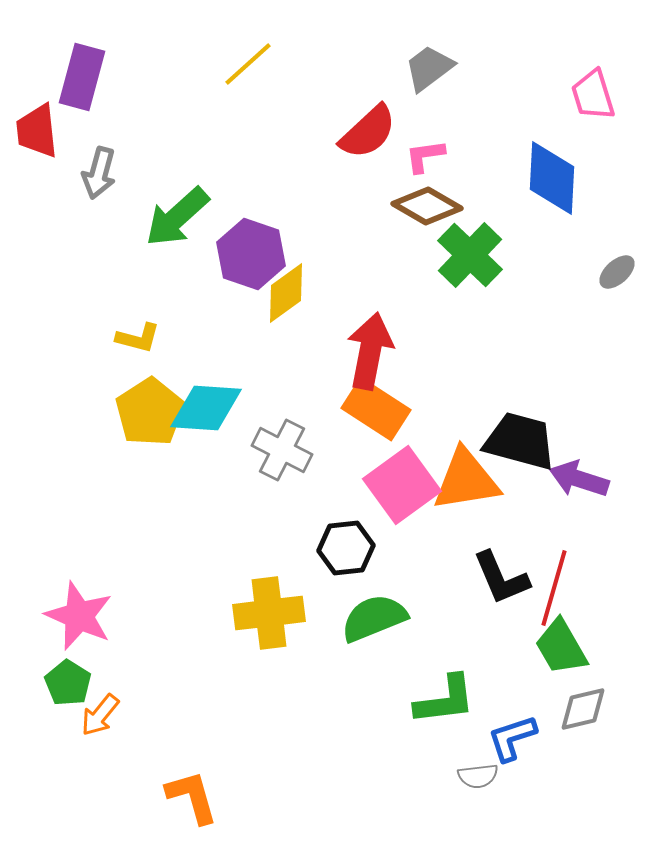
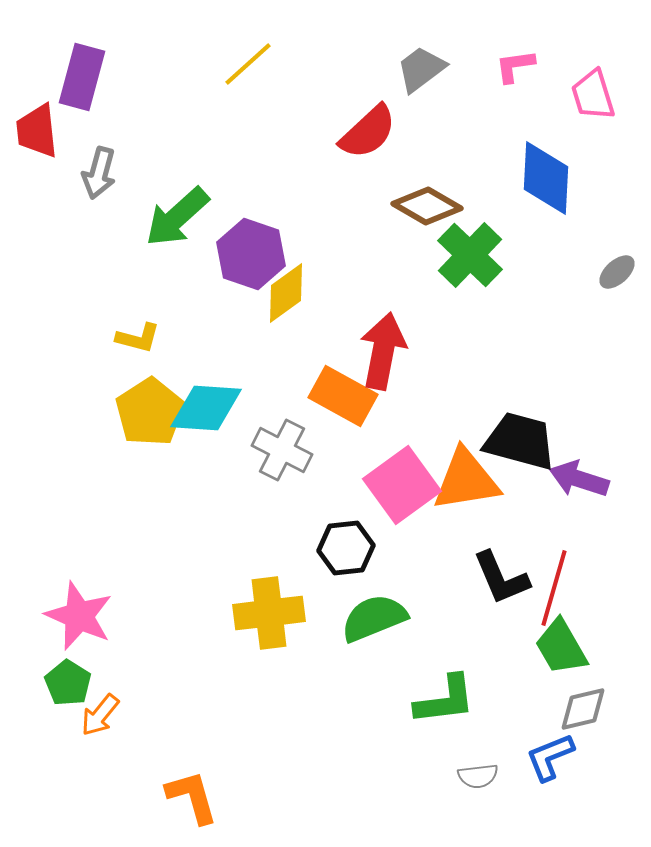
gray trapezoid: moved 8 px left, 1 px down
pink L-shape: moved 90 px right, 90 px up
blue diamond: moved 6 px left
red arrow: moved 13 px right
orange rectangle: moved 33 px left, 13 px up; rotated 4 degrees counterclockwise
blue L-shape: moved 38 px right, 19 px down; rotated 4 degrees counterclockwise
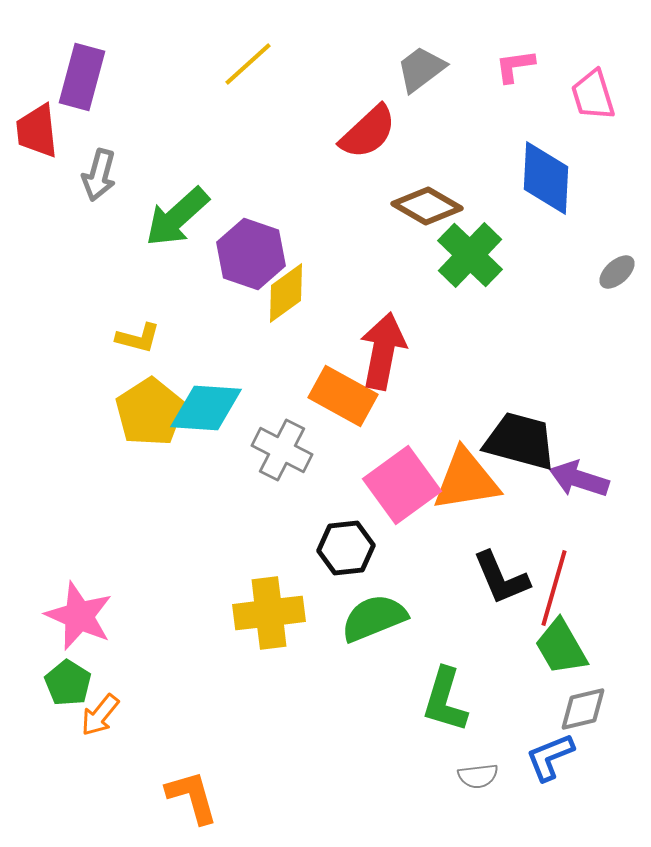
gray arrow: moved 2 px down
green L-shape: rotated 114 degrees clockwise
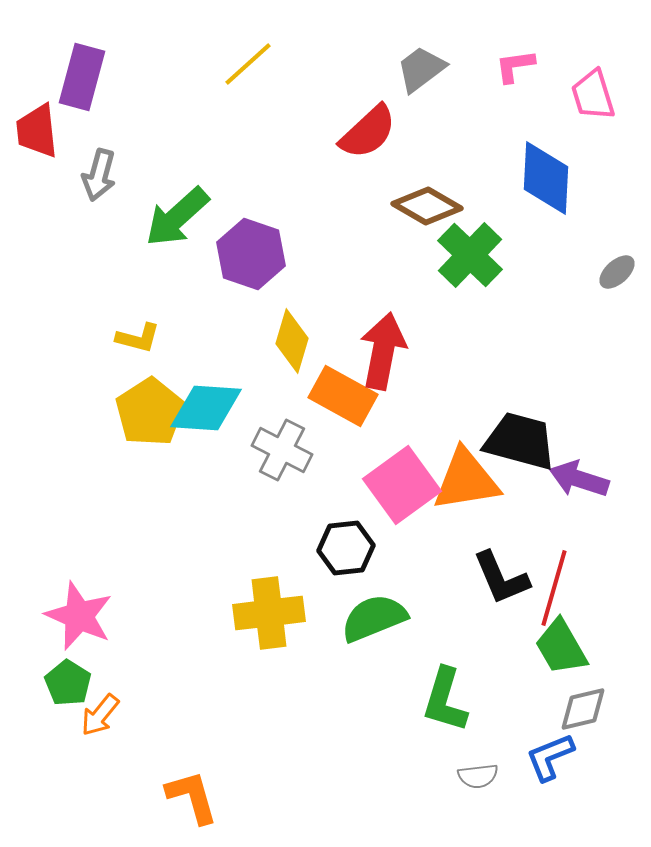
yellow diamond: moved 6 px right, 48 px down; rotated 38 degrees counterclockwise
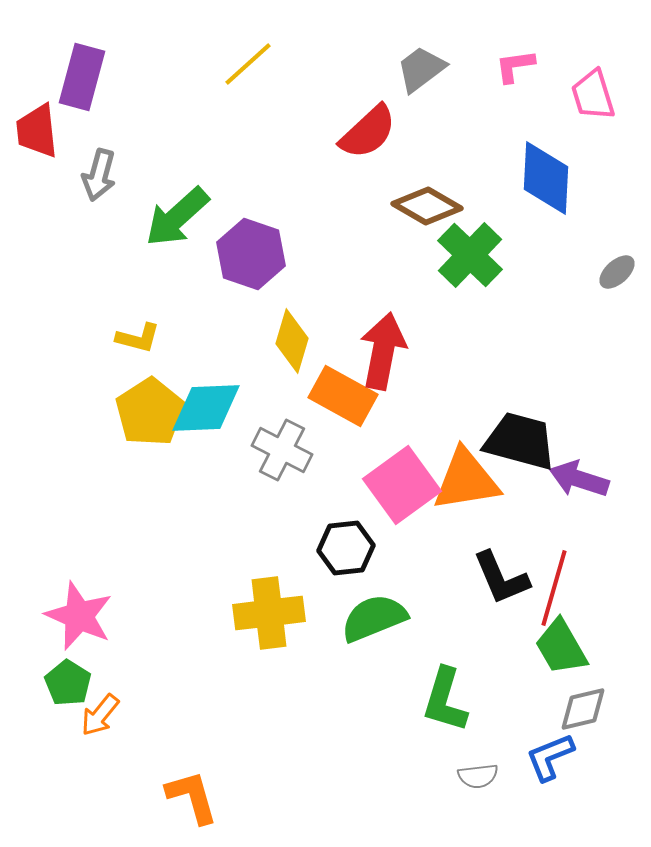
cyan diamond: rotated 6 degrees counterclockwise
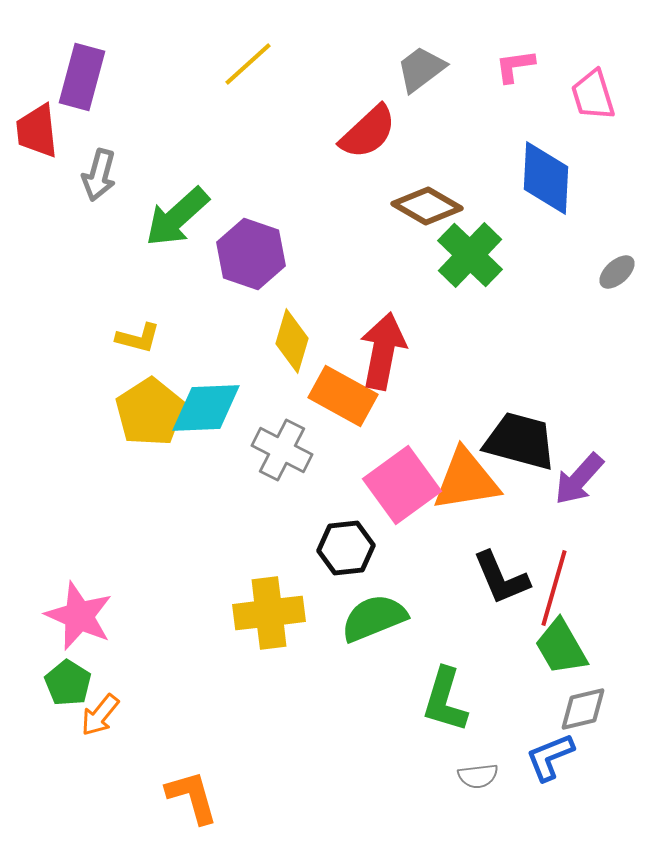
purple arrow: rotated 66 degrees counterclockwise
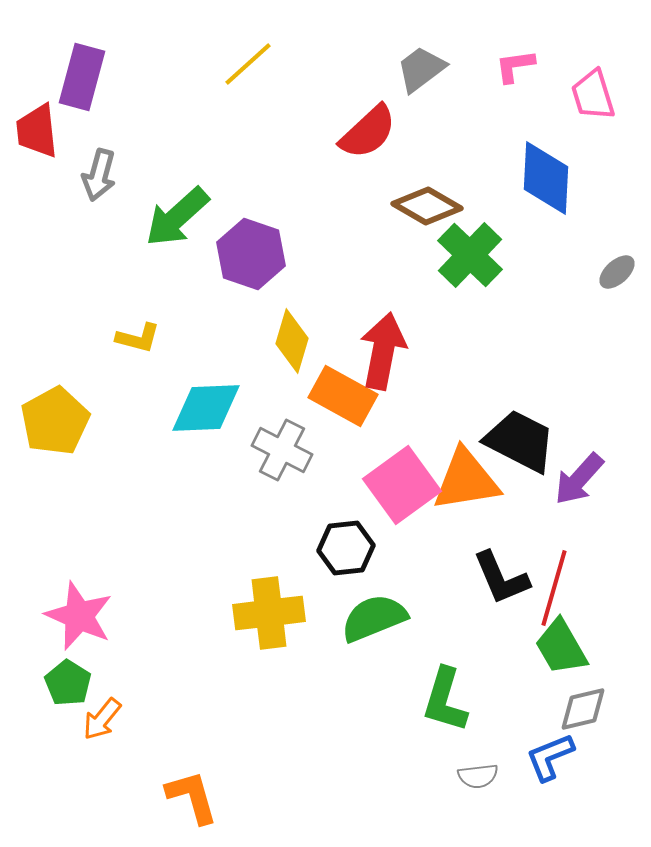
yellow pentagon: moved 95 px left, 9 px down; rotated 4 degrees clockwise
black trapezoid: rotated 12 degrees clockwise
orange arrow: moved 2 px right, 4 px down
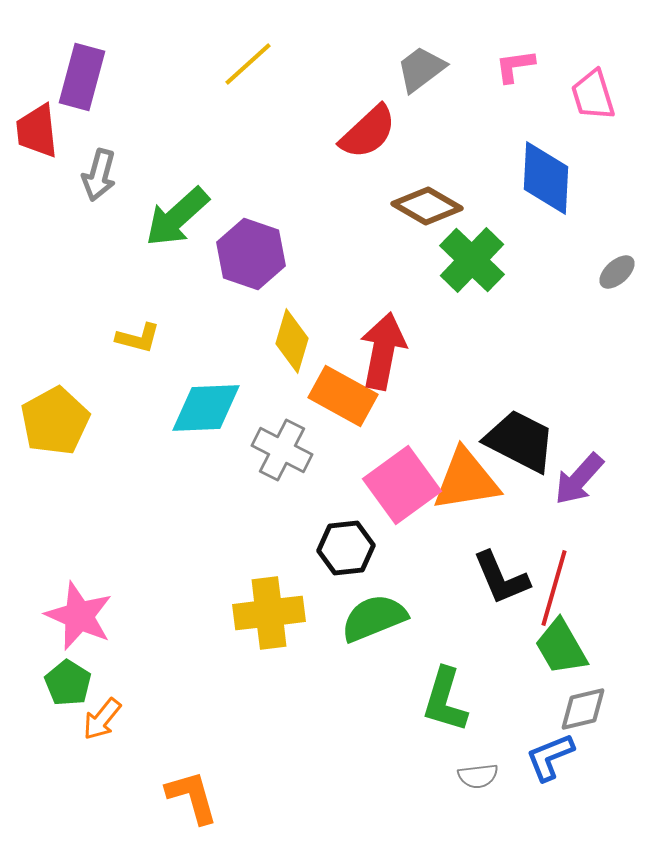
green cross: moved 2 px right, 5 px down
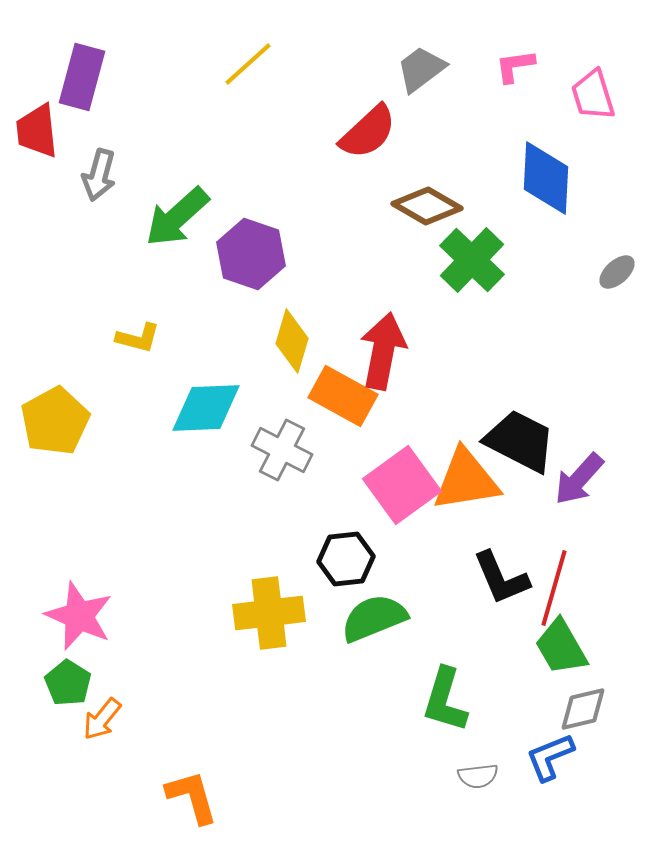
black hexagon: moved 11 px down
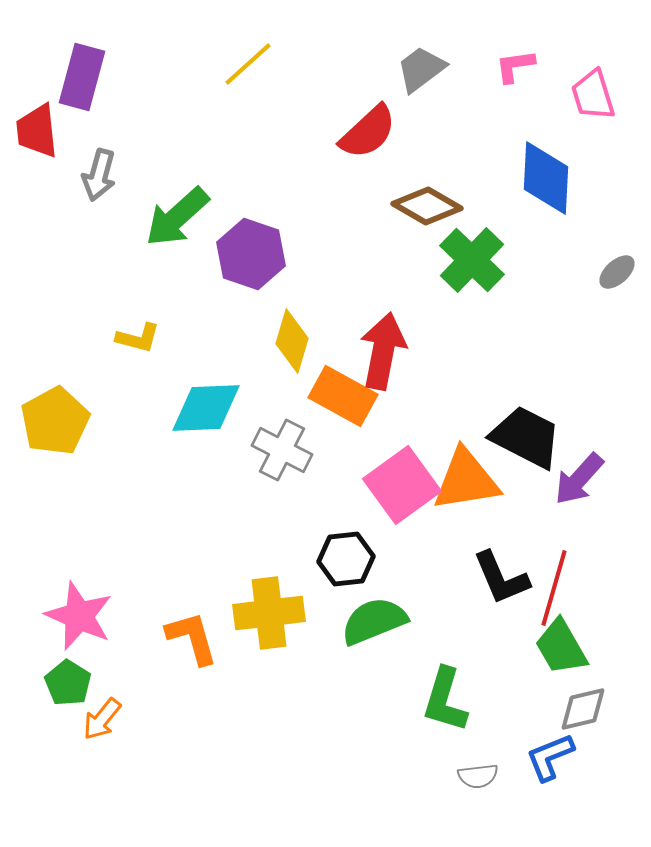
black trapezoid: moved 6 px right, 4 px up
green semicircle: moved 3 px down
orange L-shape: moved 159 px up
